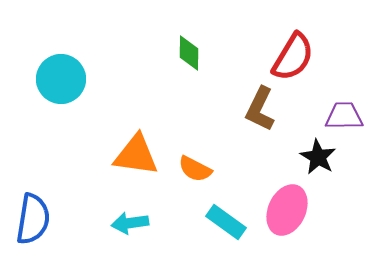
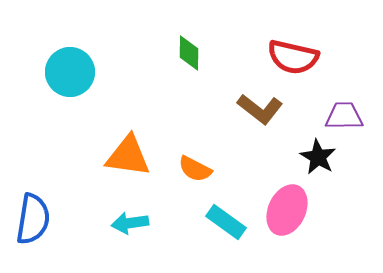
red semicircle: rotated 72 degrees clockwise
cyan circle: moved 9 px right, 7 px up
brown L-shape: rotated 78 degrees counterclockwise
orange triangle: moved 8 px left, 1 px down
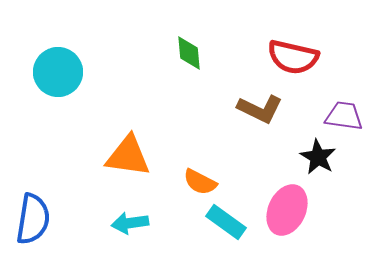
green diamond: rotated 6 degrees counterclockwise
cyan circle: moved 12 px left
brown L-shape: rotated 12 degrees counterclockwise
purple trapezoid: rotated 9 degrees clockwise
orange semicircle: moved 5 px right, 13 px down
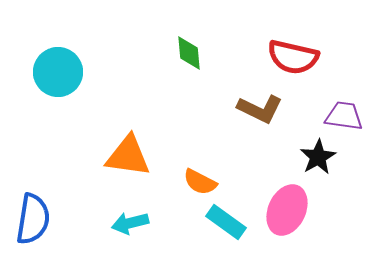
black star: rotated 12 degrees clockwise
cyan arrow: rotated 6 degrees counterclockwise
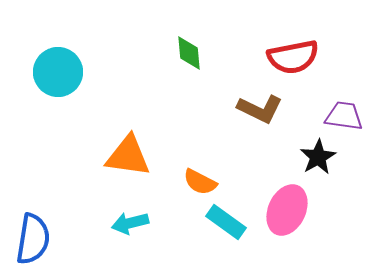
red semicircle: rotated 24 degrees counterclockwise
blue semicircle: moved 20 px down
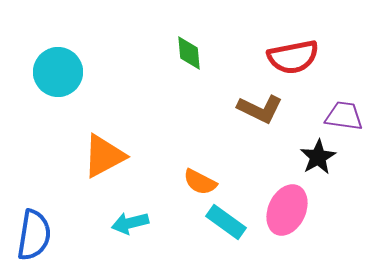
orange triangle: moved 24 px left; rotated 36 degrees counterclockwise
blue semicircle: moved 1 px right, 4 px up
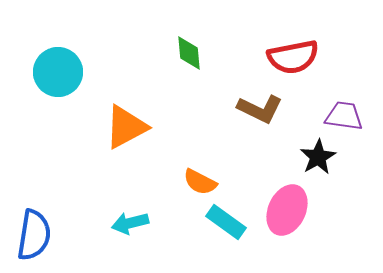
orange triangle: moved 22 px right, 29 px up
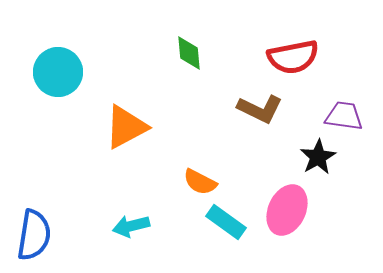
cyan arrow: moved 1 px right, 3 px down
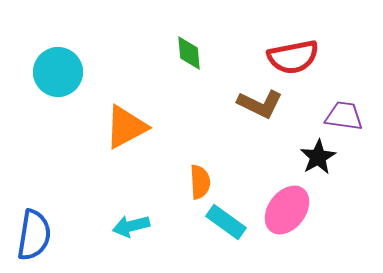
brown L-shape: moved 5 px up
orange semicircle: rotated 120 degrees counterclockwise
pink ellipse: rotated 12 degrees clockwise
